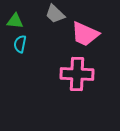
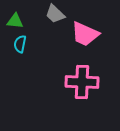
pink cross: moved 5 px right, 8 px down
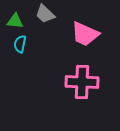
gray trapezoid: moved 10 px left
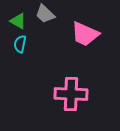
green triangle: moved 3 px right; rotated 24 degrees clockwise
pink cross: moved 11 px left, 12 px down
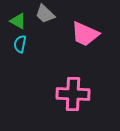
pink cross: moved 2 px right
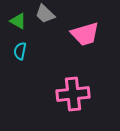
pink trapezoid: rotated 40 degrees counterclockwise
cyan semicircle: moved 7 px down
pink cross: rotated 8 degrees counterclockwise
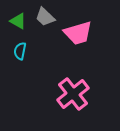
gray trapezoid: moved 3 px down
pink trapezoid: moved 7 px left, 1 px up
pink cross: rotated 32 degrees counterclockwise
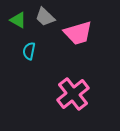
green triangle: moved 1 px up
cyan semicircle: moved 9 px right
